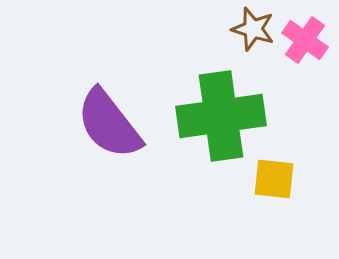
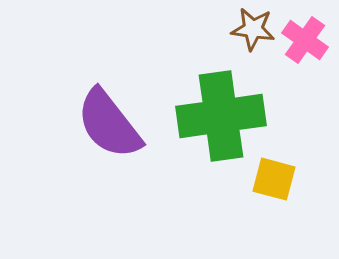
brown star: rotated 9 degrees counterclockwise
yellow square: rotated 9 degrees clockwise
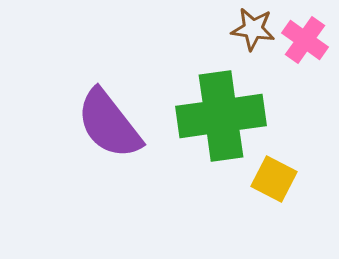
yellow square: rotated 12 degrees clockwise
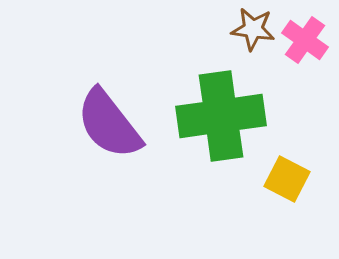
yellow square: moved 13 px right
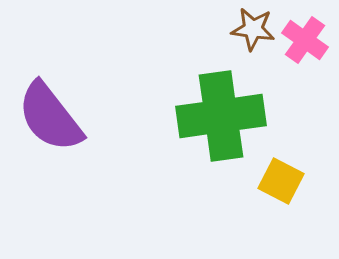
purple semicircle: moved 59 px left, 7 px up
yellow square: moved 6 px left, 2 px down
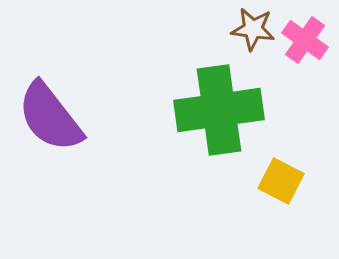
green cross: moved 2 px left, 6 px up
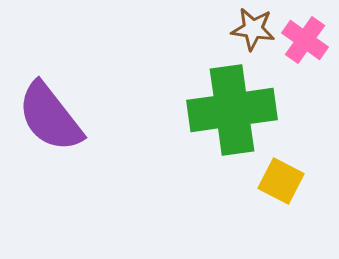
green cross: moved 13 px right
